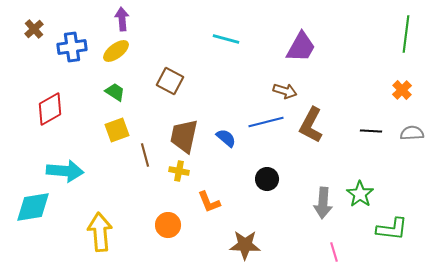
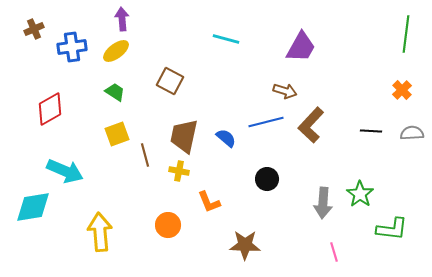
brown cross: rotated 18 degrees clockwise
brown L-shape: rotated 15 degrees clockwise
yellow square: moved 4 px down
cyan arrow: rotated 18 degrees clockwise
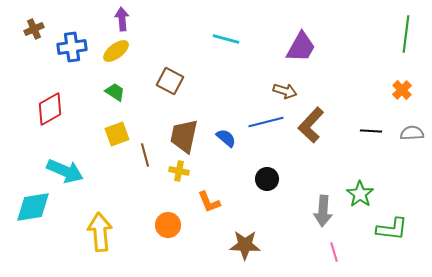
gray arrow: moved 8 px down
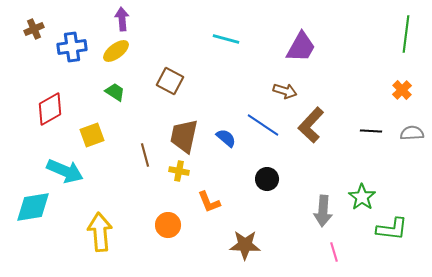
blue line: moved 3 px left, 3 px down; rotated 48 degrees clockwise
yellow square: moved 25 px left, 1 px down
green star: moved 2 px right, 3 px down
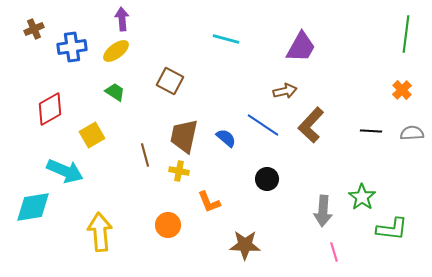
brown arrow: rotated 30 degrees counterclockwise
yellow square: rotated 10 degrees counterclockwise
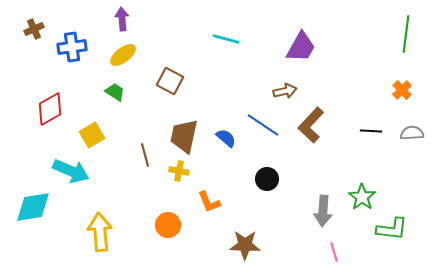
yellow ellipse: moved 7 px right, 4 px down
cyan arrow: moved 6 px right
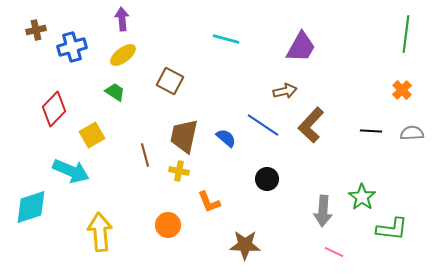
brown cross: moved 2 px right, 1 px down; rotated 12 degrees clockwise
blue cross: rotated 8 degrees counterclockwise
red diamond: moved 4 px right; rotated 16 degrees counterclockwise
cyan diamond: moved 2 px left; rotated 9 degrees counterclockwise
pink line: rotated 48 degrees counterclockwise
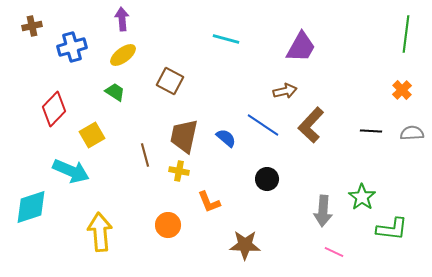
brown cross: moved 4 px left, 4 px up
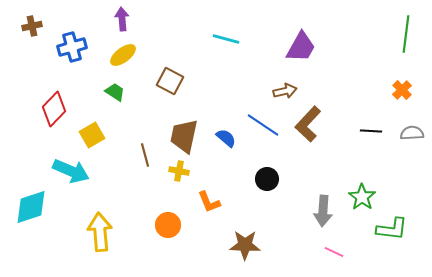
brown L-shape: moved 3 px left, 1 px up
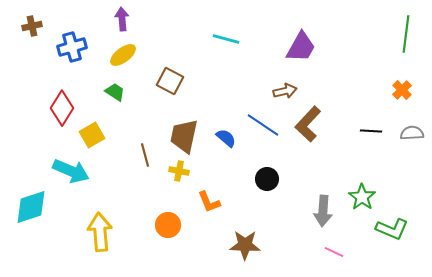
red diamond: moved 8 px right, 1 px up; rotated 12 degrees counterclockwise
green L-shape: rotated 16 degrees clockwise
